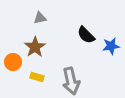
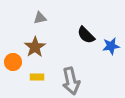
yellow rectangle: rotated 16 degrees counterclockwise
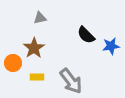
brown star: moved 1 px left, 1 px down
orange circle: moved 1 px down
gray arrow: rotated 24 degrees counterclockwise
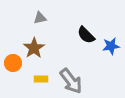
yellow rectangle: moved 4 px right, 2 px down
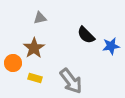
yellow rectangle: moved 6 px left, 1 px up; rotated 16 degrees clockwise
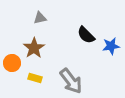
orange circle: moved 1 px left
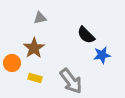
blue star: moved 9 px left, 9 px down
